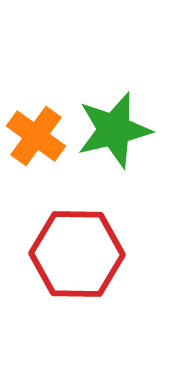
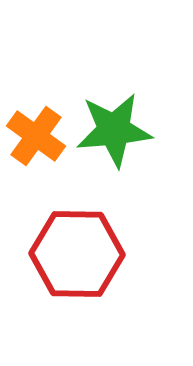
green star: rotated 8 degrees clockwise
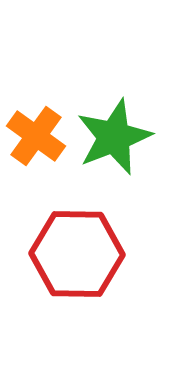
green star: moved 7 px down; rotated 16 degrees counterclockwise
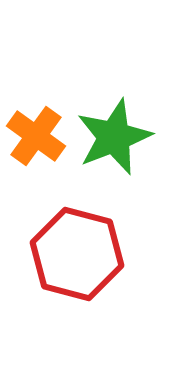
red hexagon: rotated 14 degrees clockwise
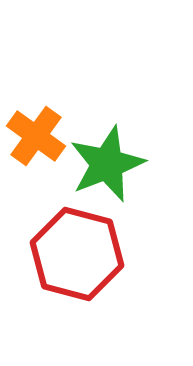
green star: moved 7 px left, 27 px down
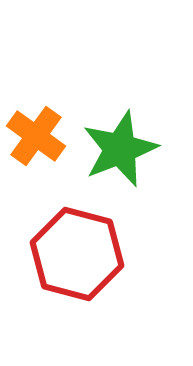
green star: moved 13 px right, 15 px up
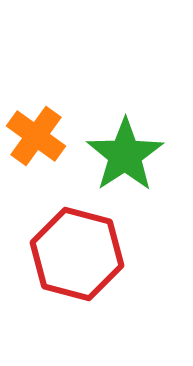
green star: moved 5 px right, 6 px down; rotated 12 degrees counterclockwise
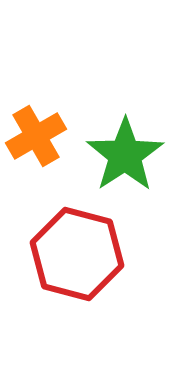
orange cross: rotated 24 degrees clockwise
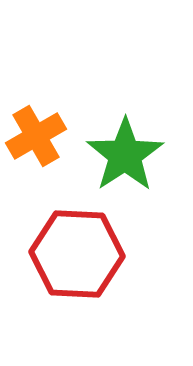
red hexagon: rotated 12 degrees counterclockwise
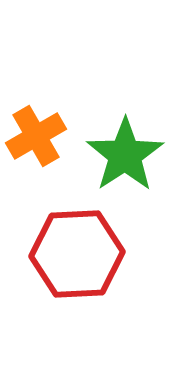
red hexagon: rotated 6 degrees counterclockwise
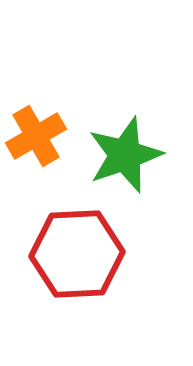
green star: rotated 14 degrees clockwise
